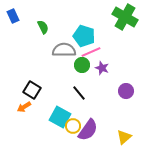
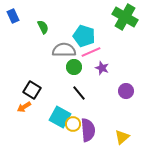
green circle: moved 8 px left, 2 px down
yellow circle: moved 2 px up
purple semicircle: rotated 40 degrees counterclockwise
yellow triangle: moved 2 px left
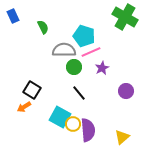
purple star: rotated 24 degrees clockwise
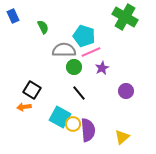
orange arrow: rotated 24 degrees clockwise
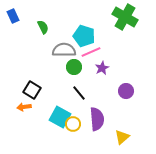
purple semicircle: moved 9 px right, 11 px up
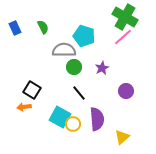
blue rectangle: moved 2 px right, 12 px down
pink line: moved 32 px right, 15 px up; rotated 18 degrees counterclockwise
